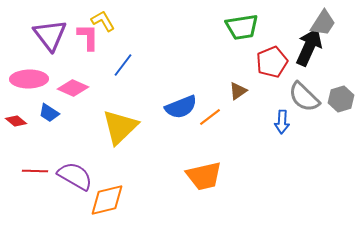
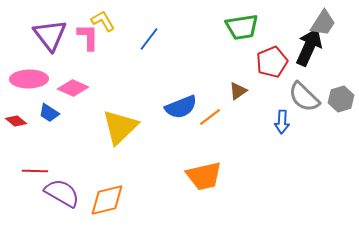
blue line: moved 26 px right, 26 px up
purple semicircle: moved 13 px left, 17 px down
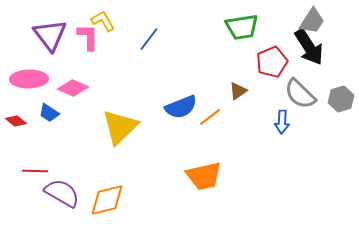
gray trapezoid: moved 11 px left, 2 px up
black arrow: rotated 123 degrees clockwise
gray semicircle: moved 4 px left, 3 px up
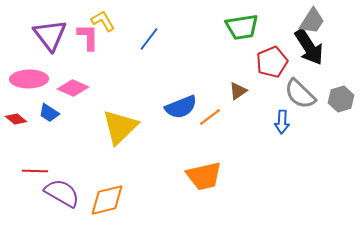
red diamond: moved 2 px up
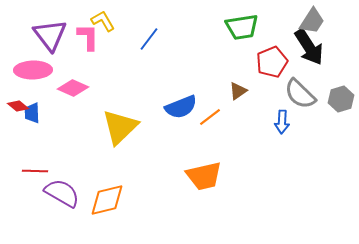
pink ellipse: moved 4 px right, 9 px up
blue trapezoid: moved 17 px left; rotated 55 degrees clockwise
red diamond: moved 2 px right, 13 px up
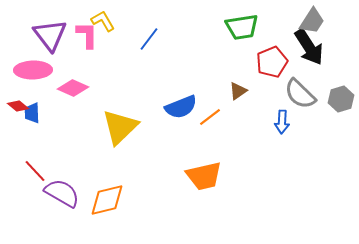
pink L-shape: moved 1 px left, 2 px up
red line: rotated 45 degrees clockwise
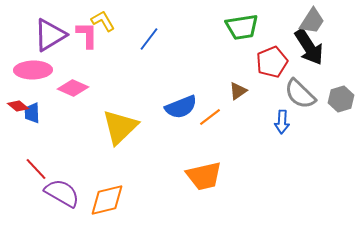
purple triangle: rotated 36 degrees clockwise
red line: moved 1 px right, 2 px up
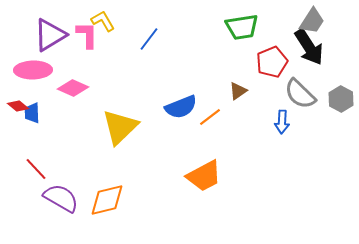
gray hexagon: rotated 15 degrees counterclockwise
orange trapezoid: rotated 15 degrees counterclockwise
purple semicircle: moved 1 px left, 5 px down
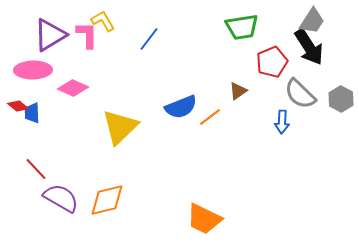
orange trapezoid: moved 43 px down; rotated 54 degrees clockwise
